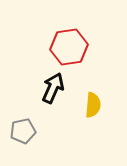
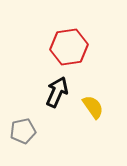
black arrow: moved 4 px right, 4 px down
yellow semicircle: moved 2 px down; rotated 40 degrees counterclockwise
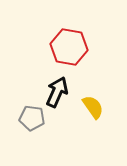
red hexagon: rotated 18 degrees clockwise
gray pentagon: moved 9 px right, 13 px up; rotated 20 degrees clockwise
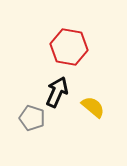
yellow semicircle: rotated 15 degrees counterclockwise
gray pentagon: rotated 10 degrees clockwise
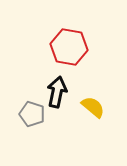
black arrow: rotated 12 degrees counterclockwise
gray pentagon: moved 4 px up
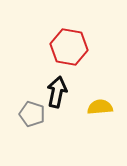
yellow semicircle: moved 7 px right; rotated 45 degrees counterclockwise
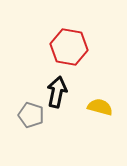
yellow semicircle: rotated 20 degrees clockwise
gray pentagon: moved 1 px left, 1 px down
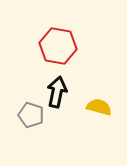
red hexagon: moved 11 px left, 1 px up
yellow semicircle: moved 1 px left
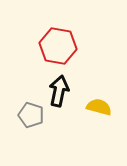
black arrow: moved 2 px right, 1 px up
